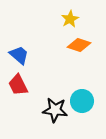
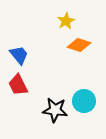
yellow star: moved 4 px left, 2 px down
blue trapezoid: rotated 10 degrees clockwise
cyan circle: moved 2 px right
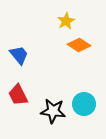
orange diamond: rotated 15 degrees clockwise
red trapezoid: moved 10 px down
cyan circle: moved 3 px down
black star: moved 2 px left, 1 px down
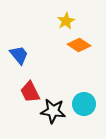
red trapezoid: moved 12 px right, 3 px up
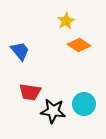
blue trapezoid: moved 1 px right, 4 px up
red trapezoid: rotated 55 degrees counterclockwise
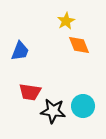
orange diamond: rotated 35 degrees clockwise
blue trapezoid: rotated 60 degrees clockwise
cyan circle: moved 1 px left, 2 px down
